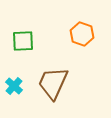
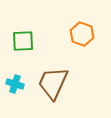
cyan cross: moved 1 px right, 2 px up; rotated 24 degrees counterclockwise
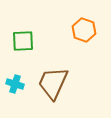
orange hexagon: moved 2 px right, 4 px up
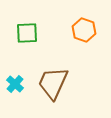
green square: moved 4 px right, 8 px up
cyan cross: rotated 24 degrees clockwise
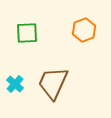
orange hexagon: rotated 20 degrees clockwise
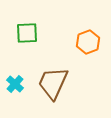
orange hexagon: moved 4 px right, 12 px down
